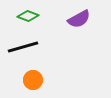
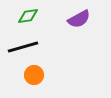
green diamond: rotated 30 degrees counterclockwise
orange circle: moved 1 px right, 5 px up
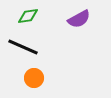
black line: rotated 40 degrees clockwise
orange circle: moved 3 px down
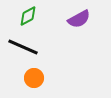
green diamond: rotated 20 degrees counterclockwise
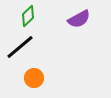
green diamond: rotated 15 degrees counterclockwise
black line: moved 3 px left; rotated 64 degrees counterclockwise
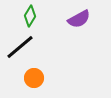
green diamond: moved 2 px right; rotated 15 degrees counterclockwise
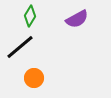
purple semicircle: moved 2 px left
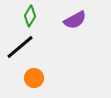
purple semicircle: moved 2 px left, 1 px down
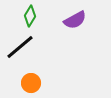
orange circle: moved 3 px left, 5 px down
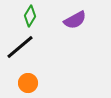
orange circle: moved 3 px left
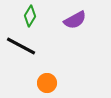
black line: moved 1 px right, 1 px up; rotated 68 degrees clockwise
orange circle: moved 19 px right
